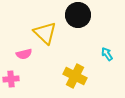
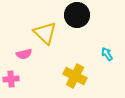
black circle: moved 1 px left
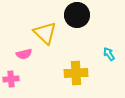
cyan arrow: moved 2 px right
yellow cross: moved 1 px right, 3 px up; rotated 30 degrees counterclockwise
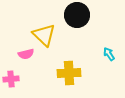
yellow triangle: moved 1 px left, 2 px down
pink semicircle: moved 2 px right
yellow cross: moved 7 px left
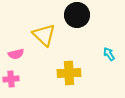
pink semicircle: moved 10 px left
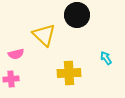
cyan arrow: moved 3 px left, 4 px down
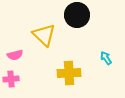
pink semicircle: moved 1 px left, 1 px down
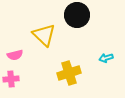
cyan arrow: rotated 72 degrees counterclockwise
yellow cross: rotated 15 degrees counterclockwise
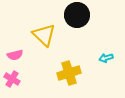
pink cross: moved 1 px right; rotated 35 degrees clockwise
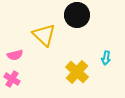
cyan arrow: rotated 64 degrees counterclockwise
yellow cross: moved 8 px right, 1 px up; rotated 30 degrees counterclockwise
